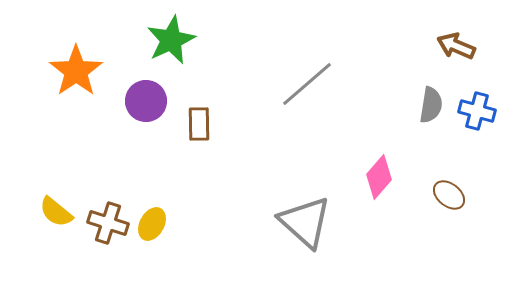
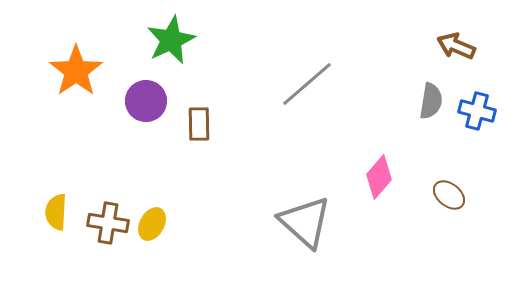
gray semicircle: moved 4 px up
yellow semicircle: rotated 54 degrees clockwise
brown cross: rotated 9 degrees counterclockwise
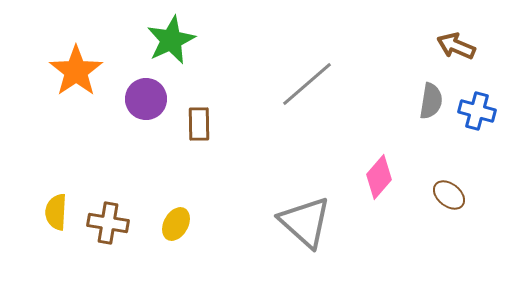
purple circle: moved 2 px up
yellow ellipse: moved 24 px right
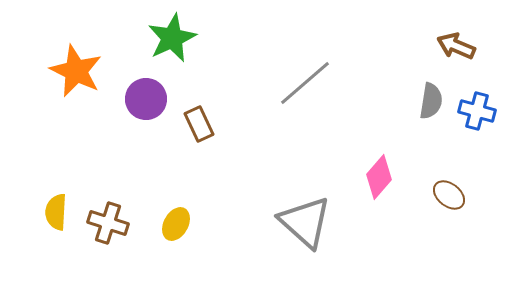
green star: moved 1 px right, 2 px up
orange star: rotated 12 degrees counterclockwise
gray line: moved 2 px left, 1 px up
brown rectangle: rotated 24 degrees counterclockwise
brown cross: rotated 9 degrees clockwise
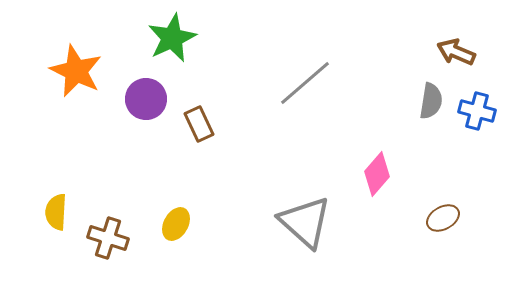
brown arrow: moved 6 px down
pink diamond: moved 2 px left, 3 px up
brown ellipse: moved 6 px left, 23 px down; rotated 68 degrees counterclockwise
brown cross: moved 15 px down
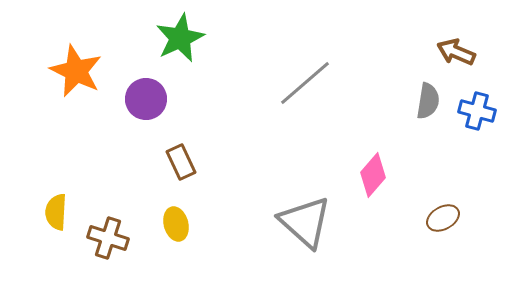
green star: moved 8 px right
gray semicircle: moved 3 px left
brown rectangle: moved 18 px left, 38 px down
pink diamond: moved 4 px left, 1 px down
yellow ellipse: rotated 44 degrees counterclockwise
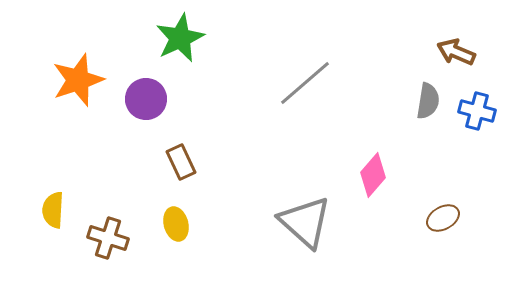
orange star: moved 2 px right, 9 px down; rotated 28 degrees clockwise
yellow semicircle: moved 3 px left, 2 px up
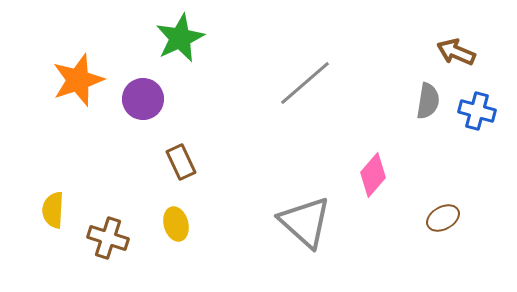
purple circle: moved 3 px left
